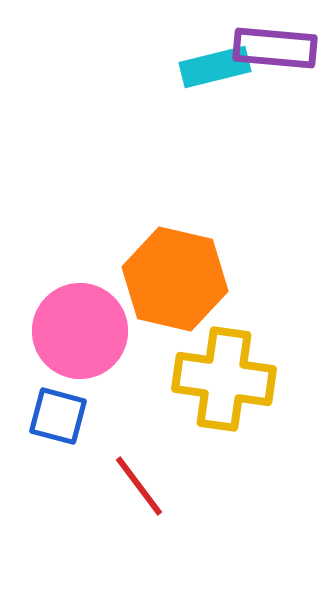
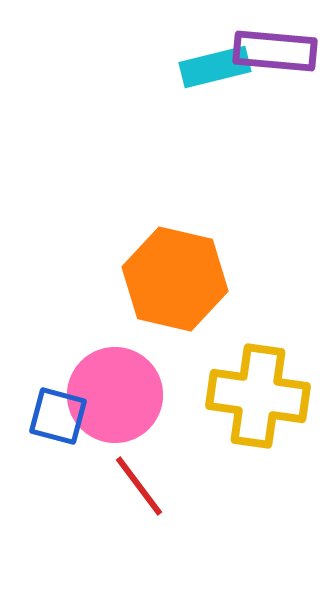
purple rectangle: moved 3 px down
pink circle: moved 35 px right, 64 px down
yellow cross: moved 34 px right, 17 px down
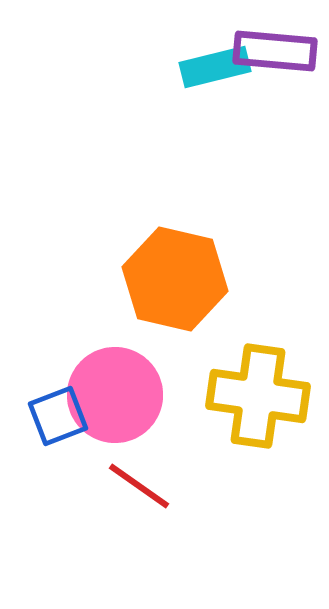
blue square: rotated 36 degrees counterclockwise
red line: rotated 18 degrees counterclockwise
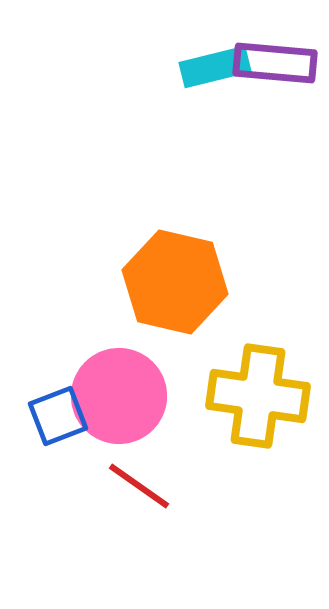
purple rectangle: moved 12 px down
orange hexagon: moved 3 px down
pink circle: moved 4 px right, 1 px down
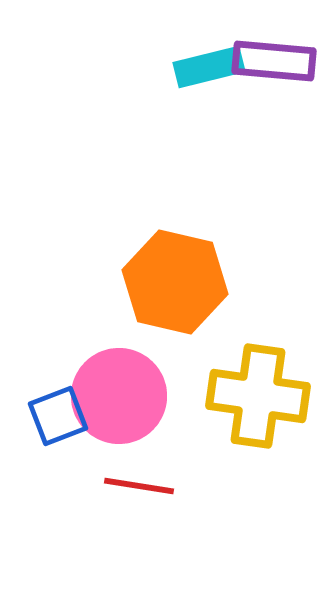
purple rectangle: moved 1 px left, 2 px up
cyan rectangle: moved 6 px left
red line: rotated 26 degrees counterclockwise
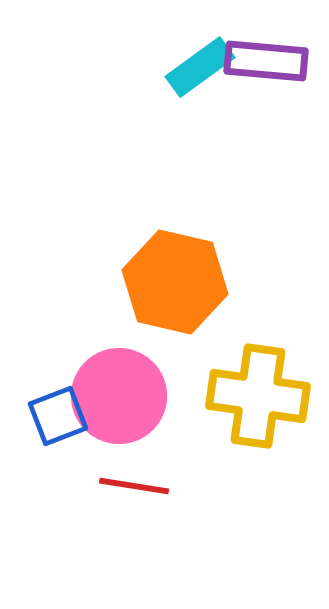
purple rectangle: moved 8 px left
cyan rectangle: moved 9 px left; rotated 22 degrees counterclockwise
red line: moved 5 px left
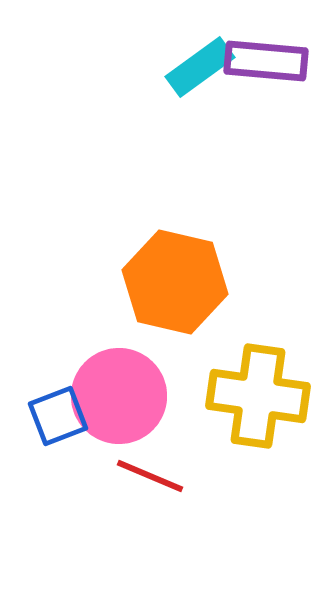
red line: moved 16 px right, 10 px up; rotated 14 degrees clockwise
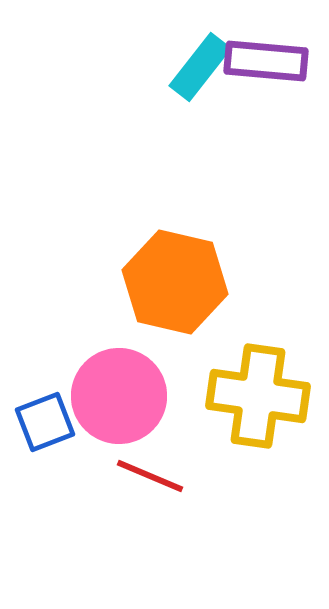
cyan rectangle: rotated 16 degrees counterclockwise
blue square: moved 13 px left, 6 px down
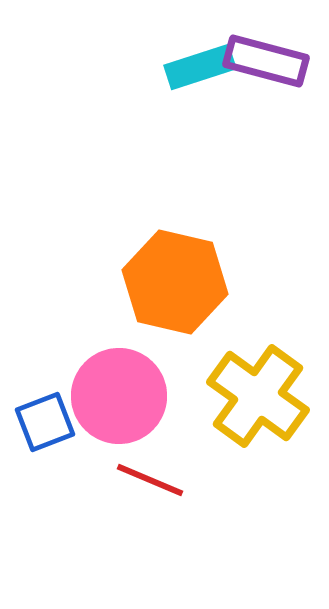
purple rectangle: rotated 10 degrees clockwise
cyan rectangle: rotated 34 degrees clockwise
yellow cross: rotated 28 degrees clockwise
red line: moved 4 px down
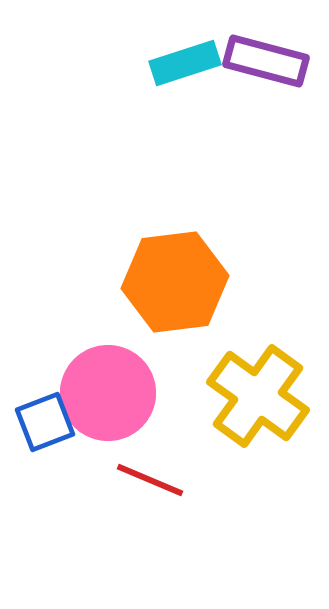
cyan rectangle: moved 15 px left, 4 px up
orange hexagon: rotated 20 degrees counterclockwise
pink circle: moved 11 px left, 3 px up
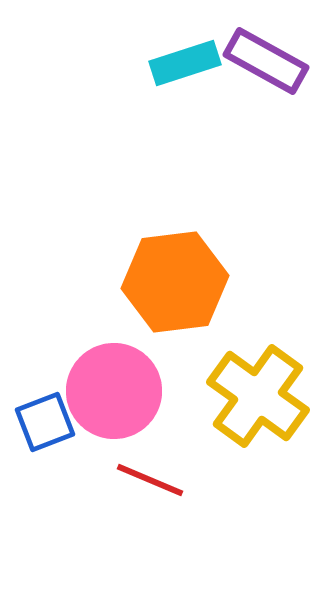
purple rectangle: rotated 14 degrees clockwise
pink circle: moved 6 px right, 2 px up
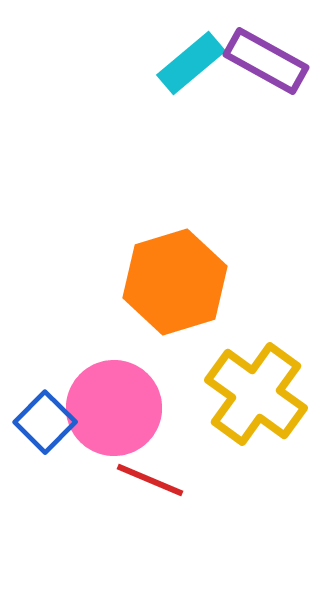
cyan rectangle: moved 6 px right; rotated 22 degrees counterclockwise
orange hexagon: rotated 10 degrees counterclockwise
pink circle: moved 17 px down
yellow cross: moved 2 px left, 2 px up
blue square: rotated 24 degrees counterclockwise
